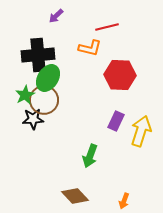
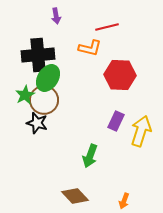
purple arrow: rotated 56 degrees counterclockwise
black star: moved 4 px right, 4 px down; rotated 20 degrees clockwise
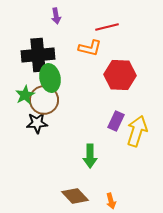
green ellipse: moved 2 px right; rotated 44 degrees counterclockwise
black star: rotated 20 degrees counterclockwise
yellow arrow: moved 4 px left
green arrow: rotated 20 degrees counterclockwise
orange arrow: moved 13 px left; rotated 35 degrees counterclockwise
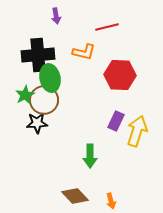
orange L-shape: moved 6 px left, 4 px down
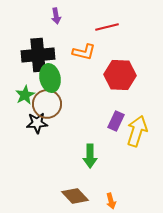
brown circle: moved 3 px right, 4 px down
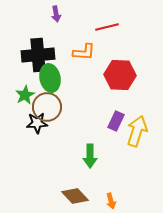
purple arrow: moved 2 px up
orange L-shape: rotated 10 degrees counterclockwise
brown circle: moved 3 px down
